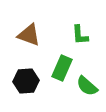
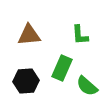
brown triangle: rotated 25 degrees counterclockwise
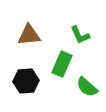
green L-shape: rotated 20 degrees counterclockwise
green rectangle: moved 4 px up
green semicircle: moved 1 px down
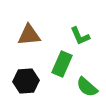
green L-shape: moved 1 px down
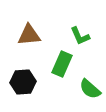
black hexagon: moved 3 px left, 1 px down
green semicircle: moved 3 px right, 2 px down
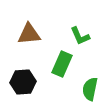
brown triangle: moved 1 px up
green semicircle: rotated 60 degrees clockwise
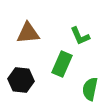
brown triangle: moved 1 px left, 1 px up
black hexagon: moved 2 px left, 2 px up; rotated 10 degrees clockwise
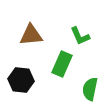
brown triangle: moved 3 px right, 2 px down
